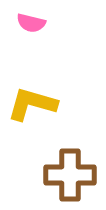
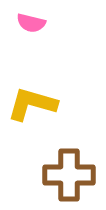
brown cross: moved 1 px left
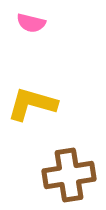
brown cross: rotated 9 degrees counterclockwise
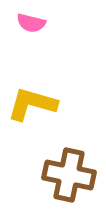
brown cross: rotated 21 degrees clockwise
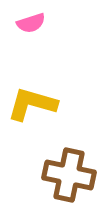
pink semicircle: rotated 32 degrees counterclockwise
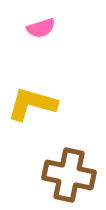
pink semicircle: moved 10 px right, 5 px down
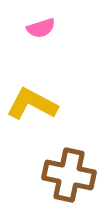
yellow L-shape: rotated 12 degrees clockwise
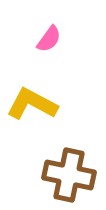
pink semicircle: moved 8 px right, 11 px down; rotated 36 degrees counterclockwise
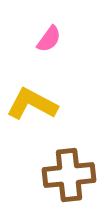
brown cross: rotated 18 degrees counterclockwise
